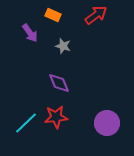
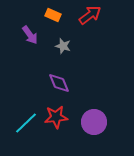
red arrow: moved 6 px left
purple arrow: moved 2 px down
purple circle: moved 13 px left, 1 px up
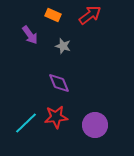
purple circle: moved 1 px right, 3 px down
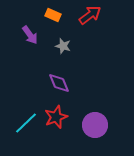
red star: rotated 15 degrees counterclockwise
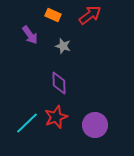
purple diamond: rotated 20 degrees clockwise
cyan line: moved 1 px right
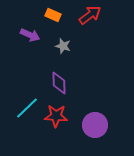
purple arrow: rotated 30 degrees counterclockwise
red star: moved 1 px up; rotated 25 degrees clockwise
cyan line: moved 15 px up
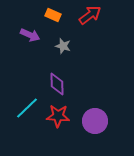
purple diamond: moved 2 px left, 1 px down
red star: moved 2 px right
purple circle: moved 4 px up
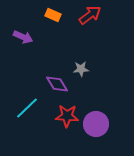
purple arrow: moved 7 px left, 2 px down
gray star: moved 18 px right, 23 px down; rotated 21 degrees counterclockwise
purple diamond: rotated 30 degrees counterclockwise
red star: moved 9 px right
purple circle: moved 1 px right, 3 px down
